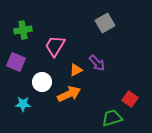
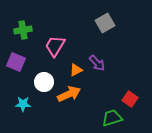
white circle: moved 2 px right
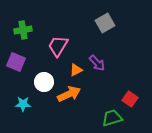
pink trapezoid: moved 3 px right
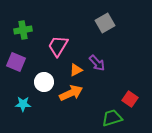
orange arrow: moved 2 px right, 1 px up
